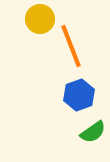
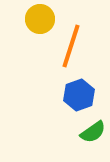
orange line: rotated 39 degrees clockwise
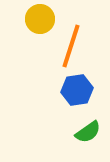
blue hexagon: moved 2 px left, 5 px up; rotated 12 degrees clockwise
green semicircle: moved 5 px left
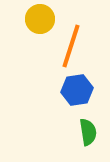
green semicircle: rotated 64 degrees counterclockwise
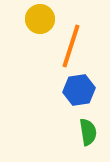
blue hexagon: moved 2 px right
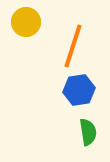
yellow circle: moved 14 px left, 3 px down
orange line: moved 2 px right
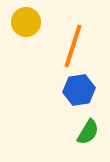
green semicircle: rotated 40 degrees clockwise
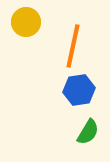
orange line: rotated 6 degrees counterclockwise
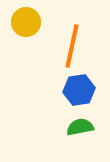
orange line: moved 1 px left
green semicircle: moved 8 px left, 5 px up; rotated 132 degrees counterclockwise
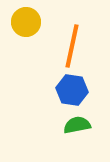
blue hexagon: moved 7 px left; rotated 16 degrees clockwise
green semicircle: moved 3 px left, 2 px up
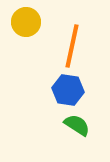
blue hexagon: moved 4 px left
green semicircle: rotated 44 degrees clockwise
